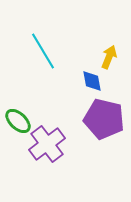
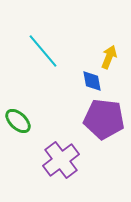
cyan line: rotated 9 degrees counterclockwise
purple pentagon: rotated 6 degrees counterclockwise
purple cross: moved 14 px right, 16 px down
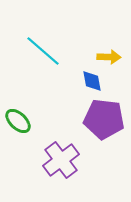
cyan line: rotated 9 degrees counterclockwise
yellow arrow: rotated 70 degrees clockwise
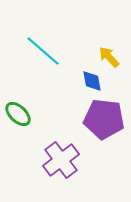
yellow arrow: rotated 135 degrees counterclockwise
green ellipse: moved 7 px up
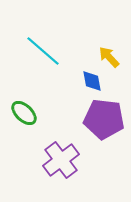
green ellipse: moved 6 px right, 1 px up
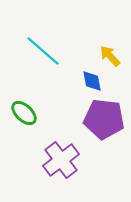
yellow arrow: moved 1 px right, 1 px up
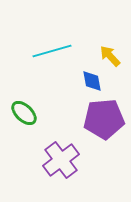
cyan line: moved 9 px right; rotated 57 degrees counterclockwise
purple pentagon: rotated 12 degrees counterclockwise
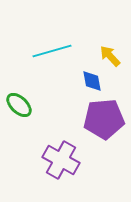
green ellipse: moved 5 px left, 8 px up
purple cross: rotated 24 degrees counterclockwise
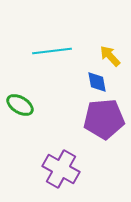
cyan line: rotated 9 degrees clockwise
blue diamond: moved 5 px right, 1 px down
green ellipse: moved 1 px right; rotated 12 degrees counterclockwise
purple cross: moved 9 px down
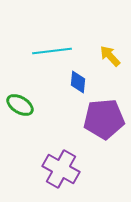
blue diamond: moved 19 px left; rotated 15 degrees clockwise
